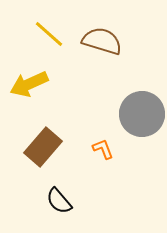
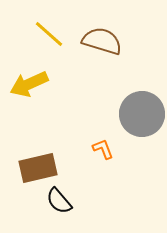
brown rectangle: moved 5 px left, 21 px down; rotated 36 degrees clockwise
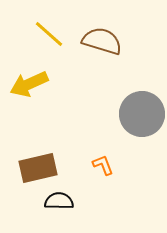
orange L-shape: moved 16 px down
black semicircle: rotated 132 degrees clockwise
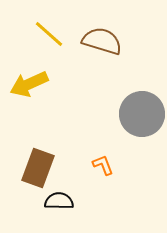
brown rectangle: rotated 57 degrees counterclockwise
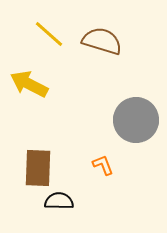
yellow arrow: rotated 51 degrees clockwise
gray circle: moved 6 px left, 6 px down
brown rectangle: rotated 18 degrees counterclockwise
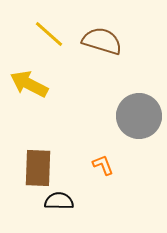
gray circle: moved 3 px right, 4 px up
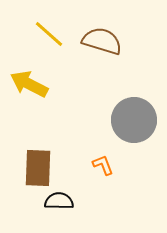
gray circle: moved 5 px left, 4 px down
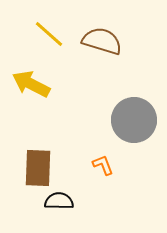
yellow arrow: moved 2 px right
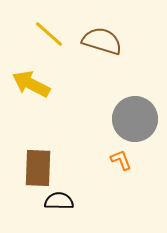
gray circle: moved 1 px right, 1 px up
orange L-shape: moved 18 px right, 5 px up
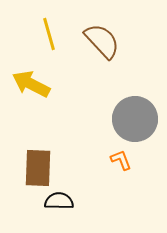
yellow line: rotated 32 degrees clockwise
brown semicircle: rotated 30 degrees clockwise
